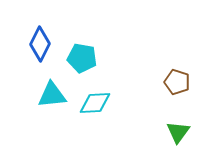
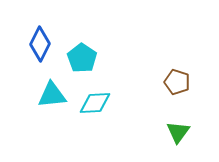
cyan pentagon: rotated 24 degrees clockwise
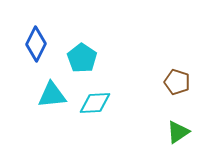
blue diamond: moved 4 px left
green triangle: rotated 20 degrees clockwise
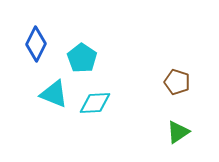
cyan triangle: moved 2 px right, 1 px up; rotated 28 degrees clockwise
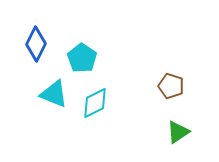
brown pentagon: moved 6 px left, 4 px down
cyan diamond: rotated 24 degrees counterclockwise
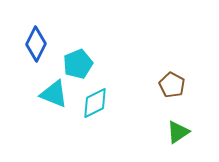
cyan pentagon: moved 4 px left, 6 px down; rotated 16 degrees clockwise
brown pentagon: moved 1 px right, 1 px up; rotated 10 degrees clockwise
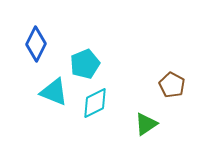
cyan pentagon: moved 7 px right
cyan triangle: moved 2 px up
green triangle: moved 32 px left, 8 px up
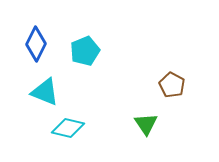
cyan pentagon: moved 13 px up
cyan triangle: moved 9 px left
cyan diamond: moved 27 px left, 25 px down; rotated 40 degrees clockwise
green triangle: rotated 30 degrees counterclockwise
